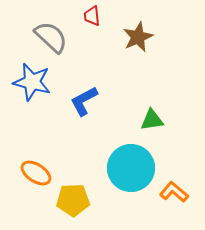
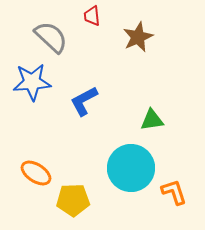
blue star: rotated 18 degrees counterclockwise
orange L-shape: rotated 32 degrees clockwise
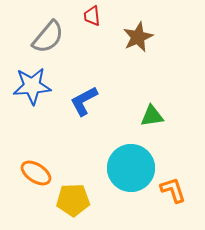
gray semicircle: moved 3 px left; rotated 87 degrees clockwise
blue star: moved 4 px down
green triangle: moved 4 px up
orange L-shape: moved 1 px left, 2 px up
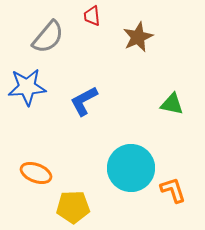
blue star: moved 5 px left, 1 px down
green triangle: moved 20 px right, 12 px up; rotated 20 degrees clockwise
orange ellipse: rotated 12 degrees counterclockwise
yellow pentagon: moved 7 px down
